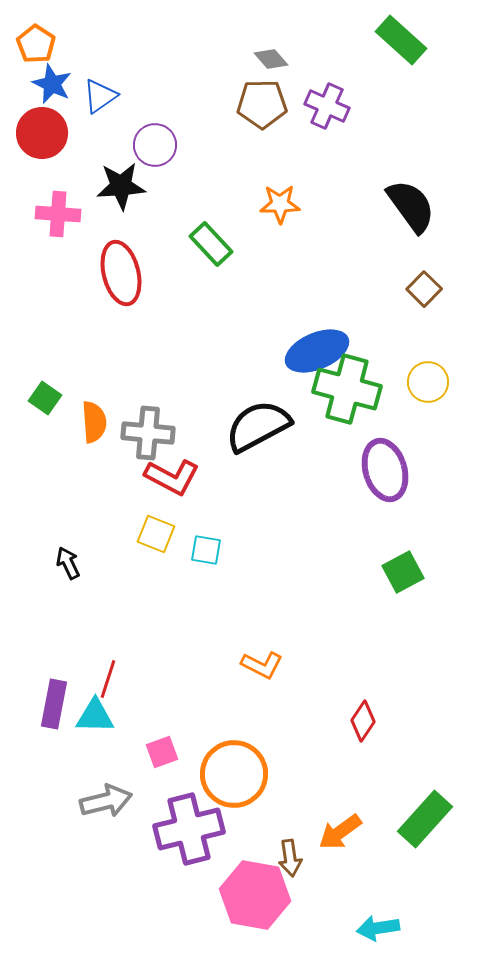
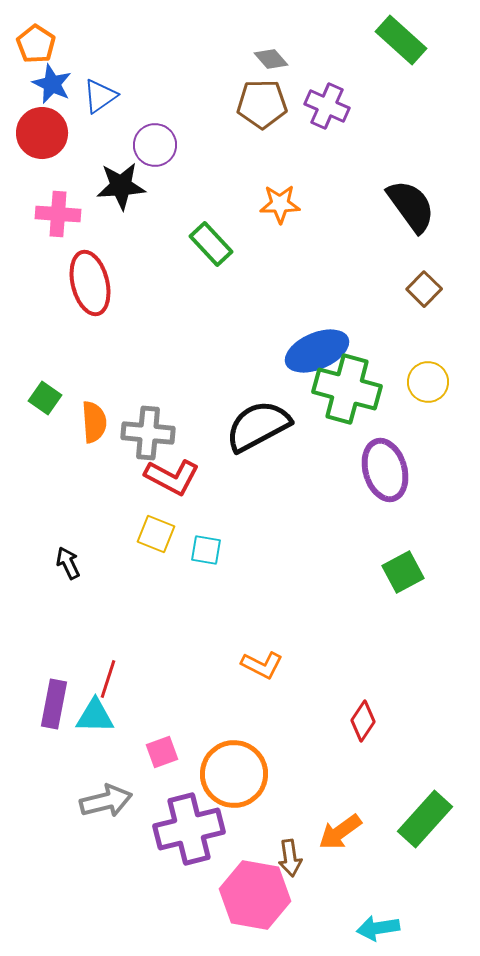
red ellipse at (121, 273): moved 31 px left, 10 px down
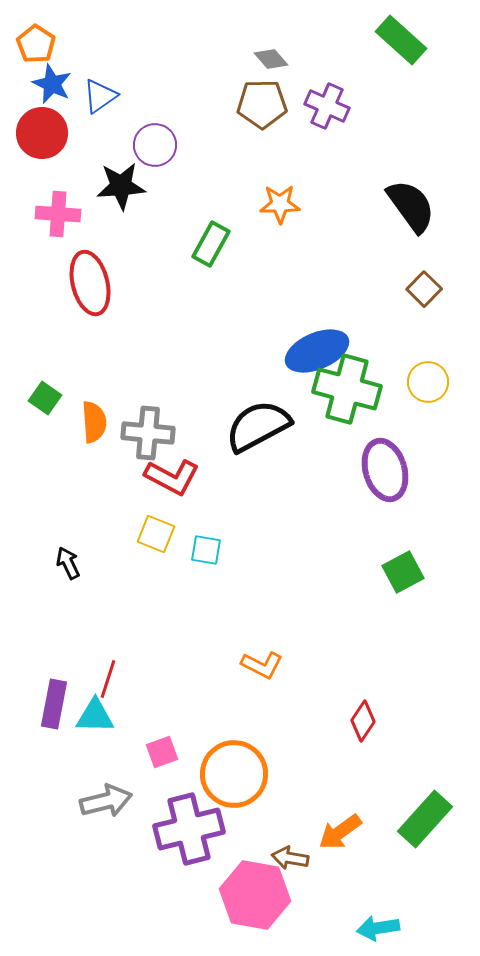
green rectangle at (211, 244): rotated 72 degrees clockwise
brown arrow at (290, 858): rotated 108 degrees clockwise
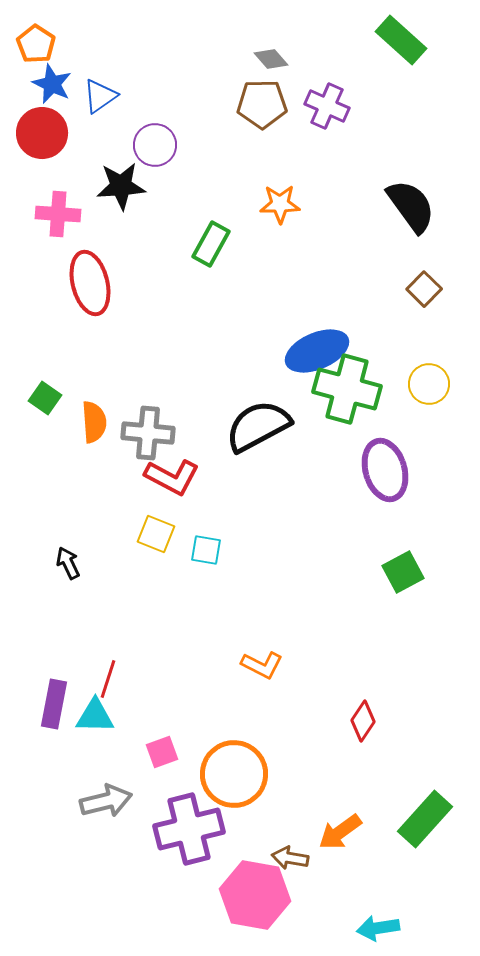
yellow circle at (428, 382): moved 1 px right, 2 px down
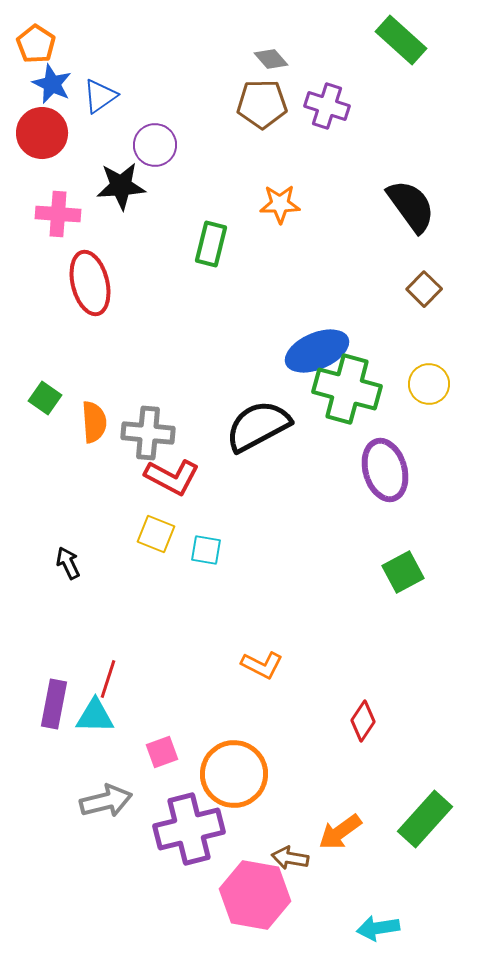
purple cross at (327, 106): rotated 6 degrees counterclockwise
green rectangle at (211, 244): rotated 15 degrees counterclockwise
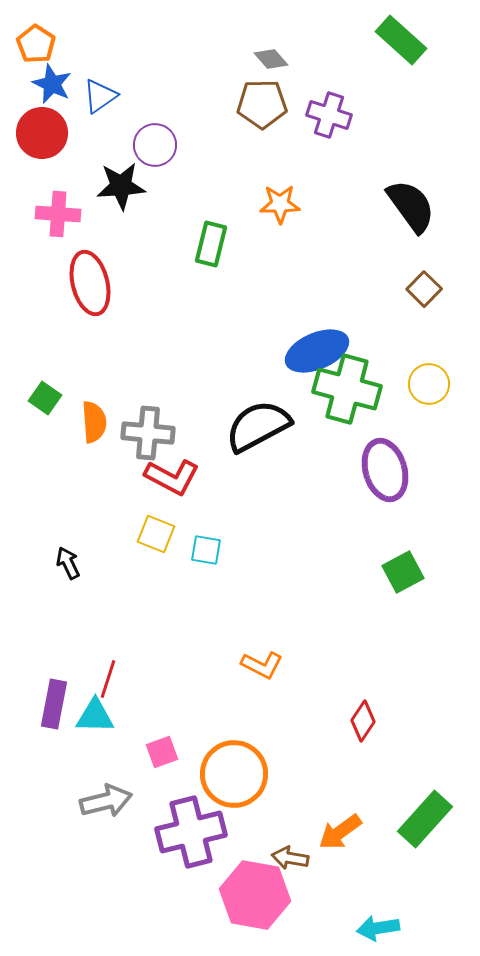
purple cross at (327, 106): moved 2 px right, 9 px down
purple cross at (189, 829): moved 2 px right, 3 px down
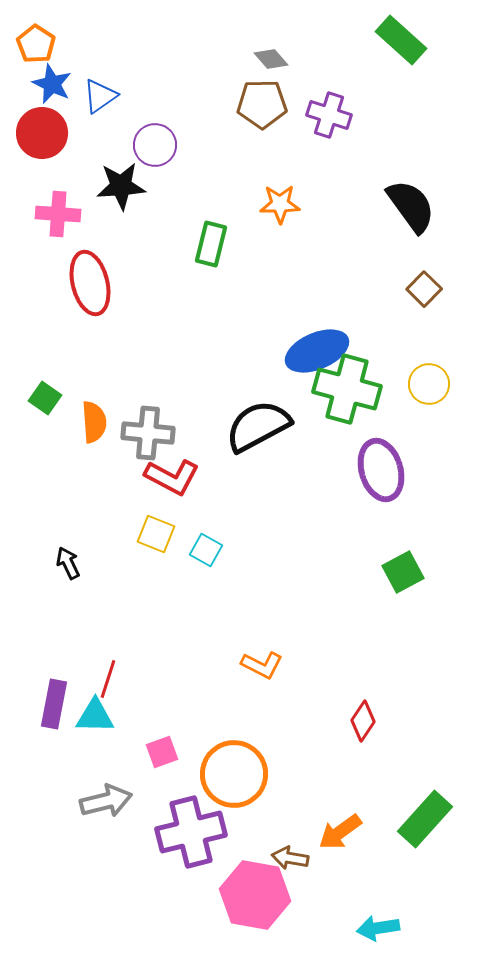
purple ellipse at (385, 470): moved 4 px left
cyan square at (206, 550): rotated 20 degrees clockwise
